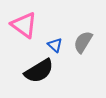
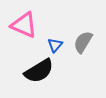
pink triangle: rotated 12 degrees counterclockwise
blue triangle: rotated 28 degrees clockwise
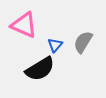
black semicircle: moved 1 px right, 2 px up
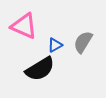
pink triangle: moved 1 px down
blue triangle: rotated 21 degrees clockwise
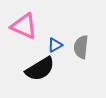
gray semicircle: moved 2 px left, 5 px down; rotated 25 degrees counterclockwise
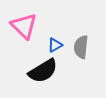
pink triangle: rotated 20 degrees clockwise
black semicircle: moved 3 px right, 2 px down
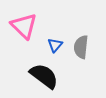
blue triangle: rotated 21 degrees counterclockwise
black semicircle: moved 1 px right, 5 px down; rotated 112 degrees counterclockwise
